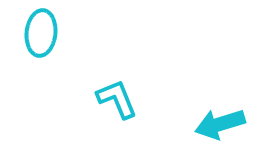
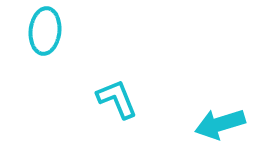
cyan ellipse: moved 4 px right, 2 px up
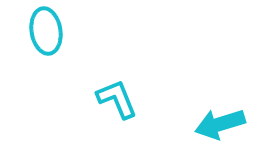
cyan ellipse: moved 1 px right; rotated 15 degrees counterclockwise
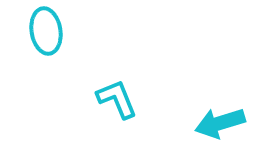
cyan arrow: moved 1 px up
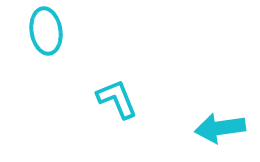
cyan arrow: moved 5 px down; rotated 9 degrees clockwise
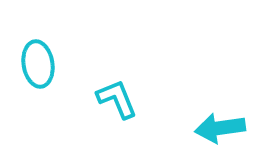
cyan ellipse: moved 8 px left, 33 px down
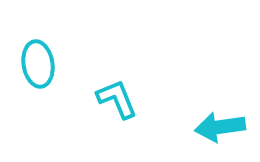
cyan arrow: moved 1 px up
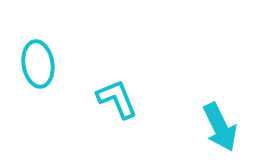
cyan arrow: rotated 108 degrees counterclockwise
